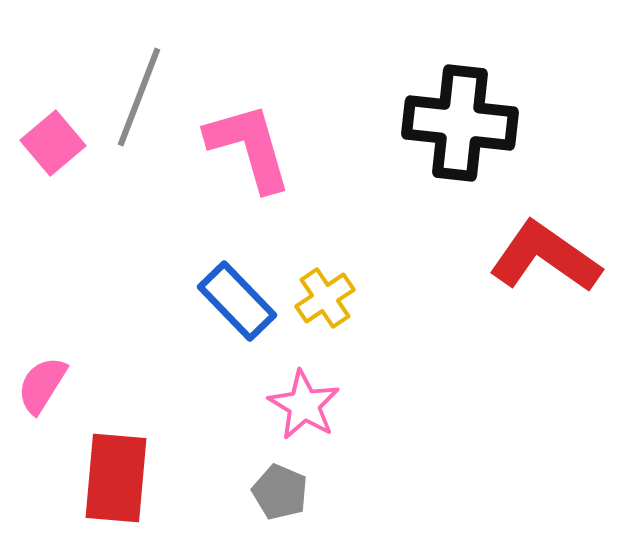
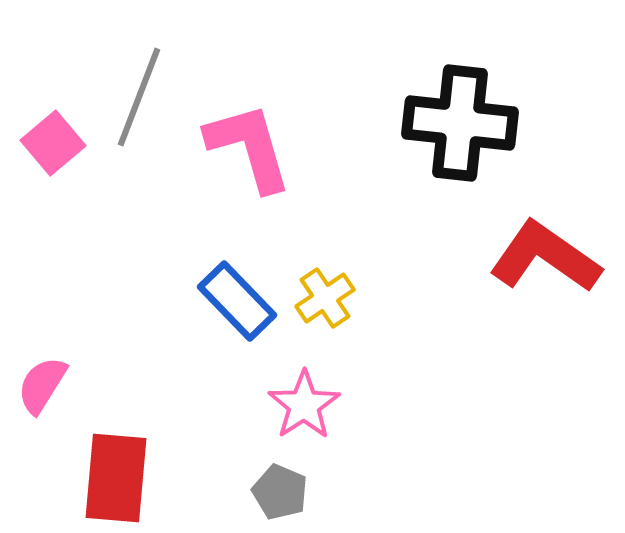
pink star: rotated 8 degrees clockwise
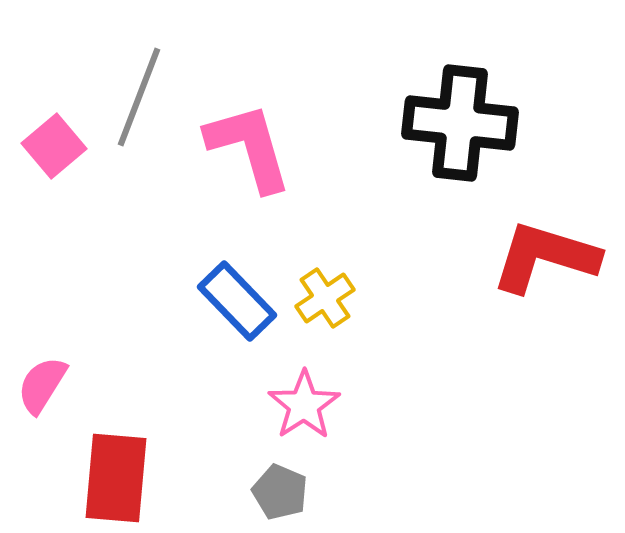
pink square: moved 1 px right, 3 px down
red L-shape: rotated 18 degrees counterclockwise
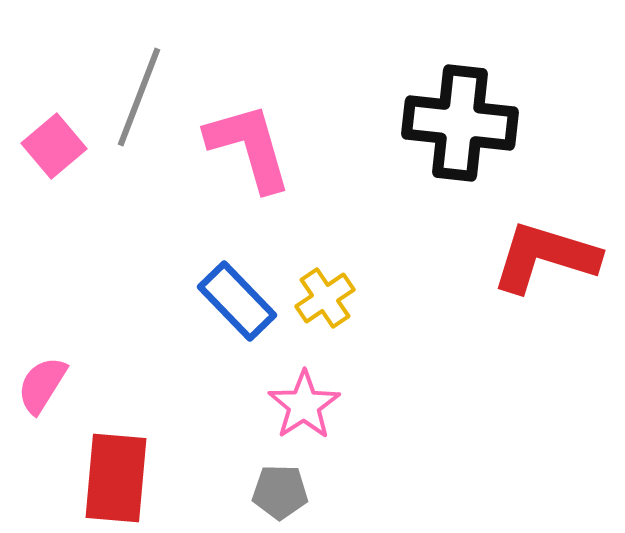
gray pentagon: rotated 22 degrees counterclockwise
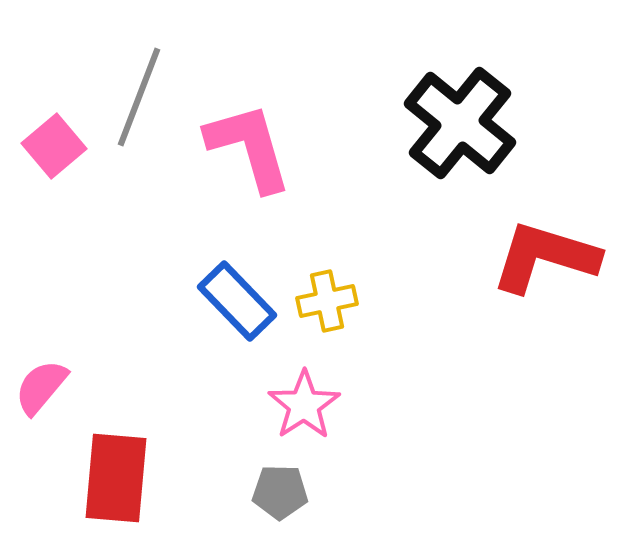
black cross: rotated 33 degrees clockwise
yellow cross: moved 2 px right, 3 px down; rotated 22 degrees clockwise
pink semicircle: moved 1 px left, 2 px down; rotated 8 degrees clockwise
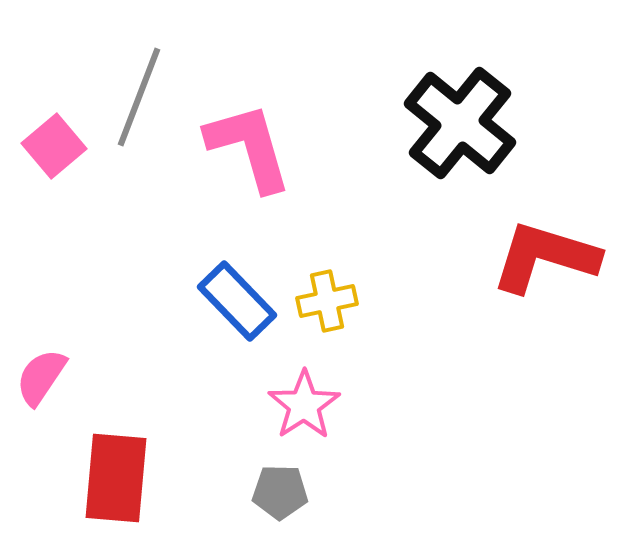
pink semicircle: moved 10 px up; rotated 6 degrees counterclockwise
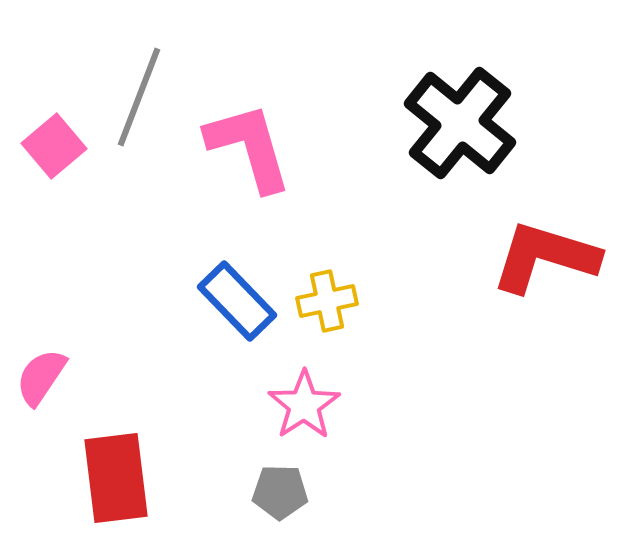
red rectangle: rotated 12 degrees counterclockwise
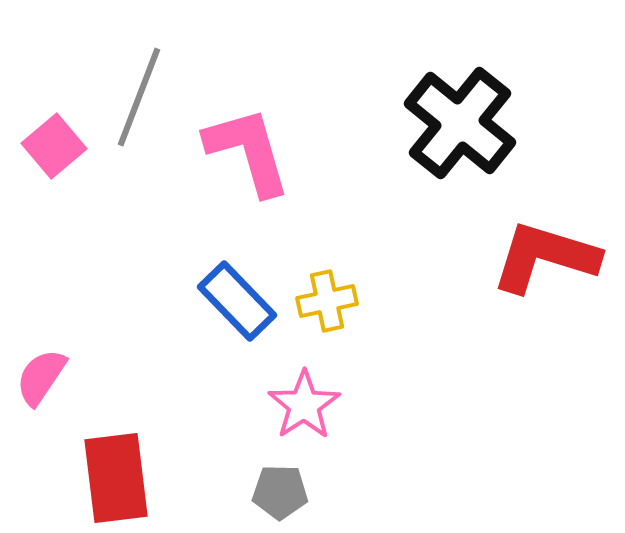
pink L-shape: moved 1 px left, 4 px down
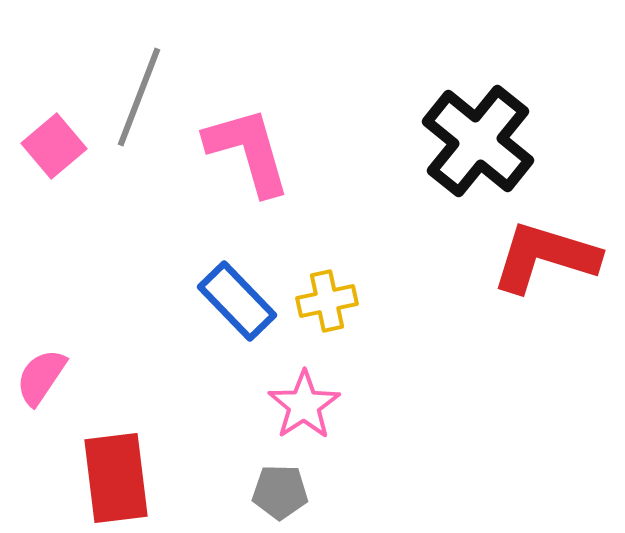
black cross: moved 18 px right, 18 px down
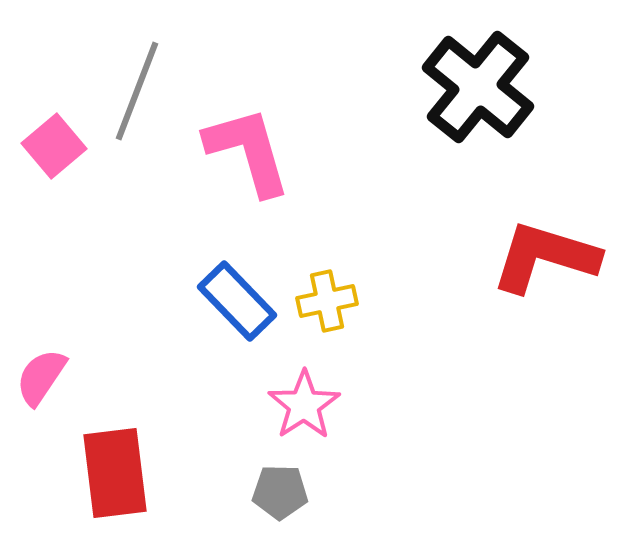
gray line: moved 2 px left, 6 px up
black cross: moved 54 px up
red rectangle: moved 1 px left, 5 px up
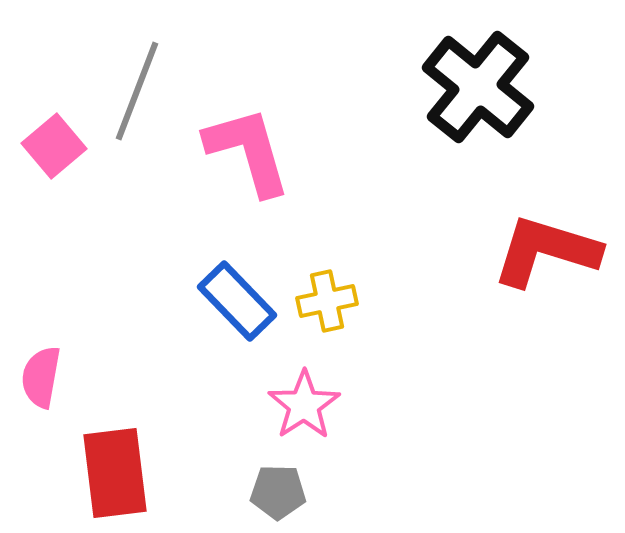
red L-shape: moved 1 px right, 6 px up
pink semicircle: rotated 24 degrees counterclockwise
gray pentagon: moved 2 px left
